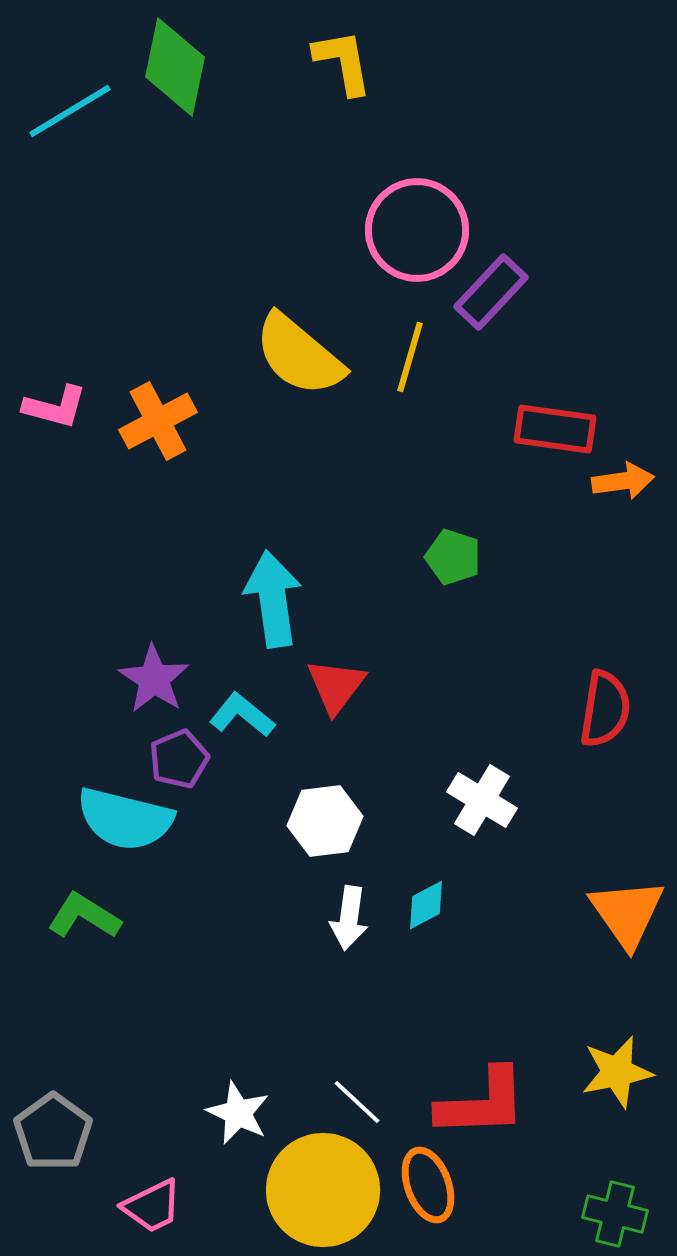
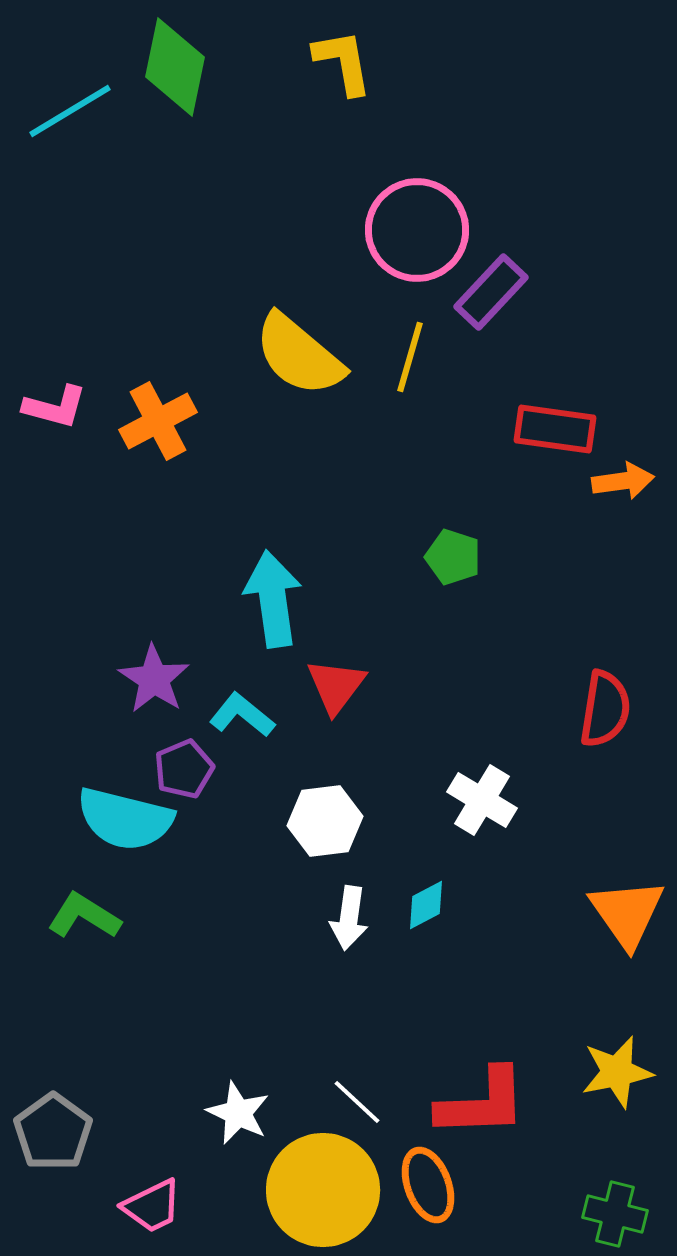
purple pentagon: moved 5 px right, 10 px down
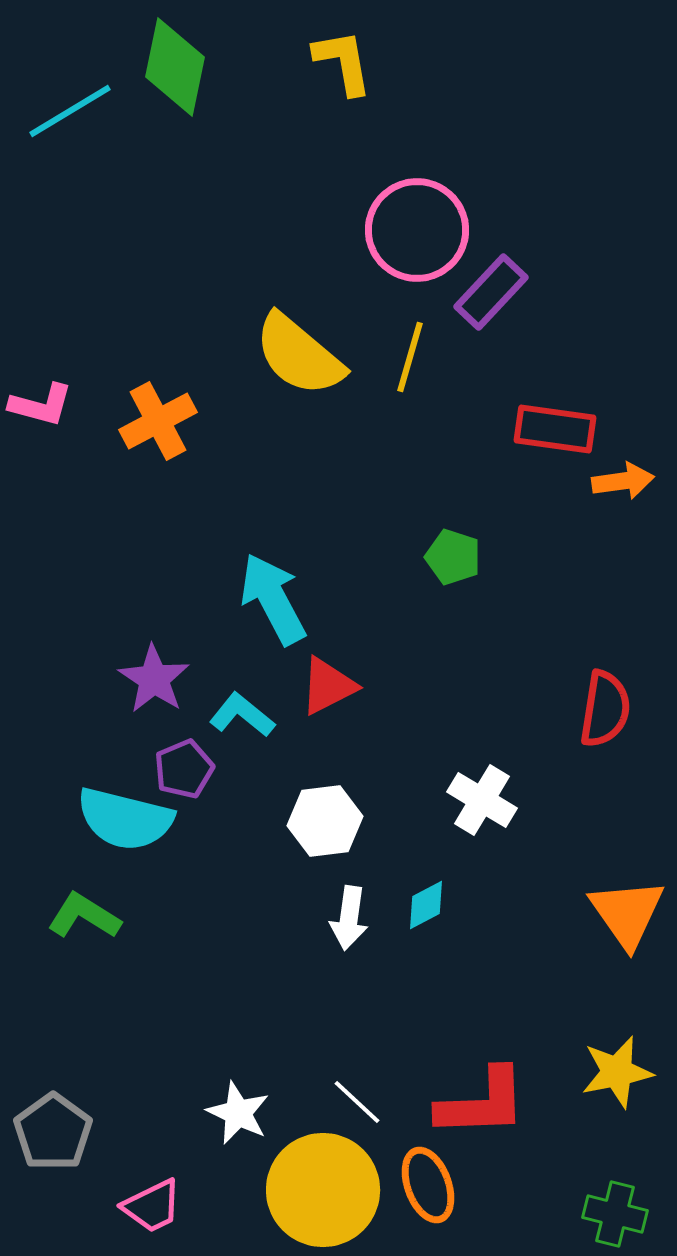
pink L-shape: moved 14 px left, 2 px up
cyan arrow: rotated 20 degrees counterclockwise
red triangle: moved 8 px left; rotated 26 degrees clockwise
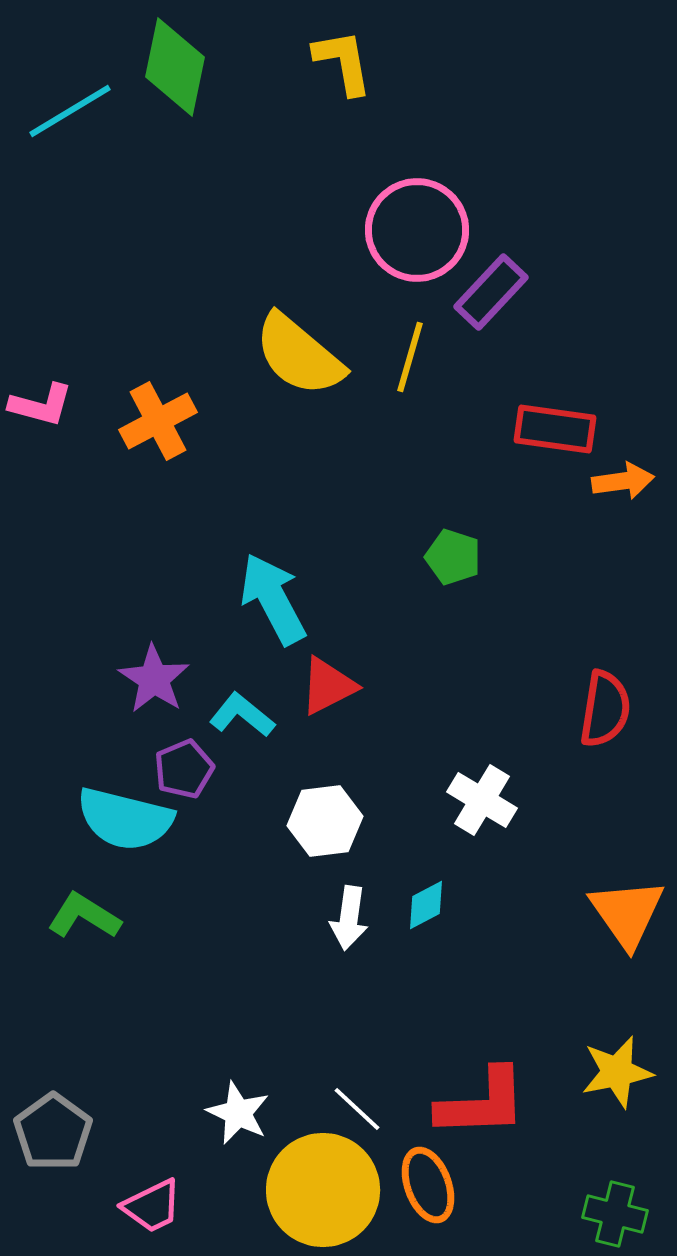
white line: moved 7 px down
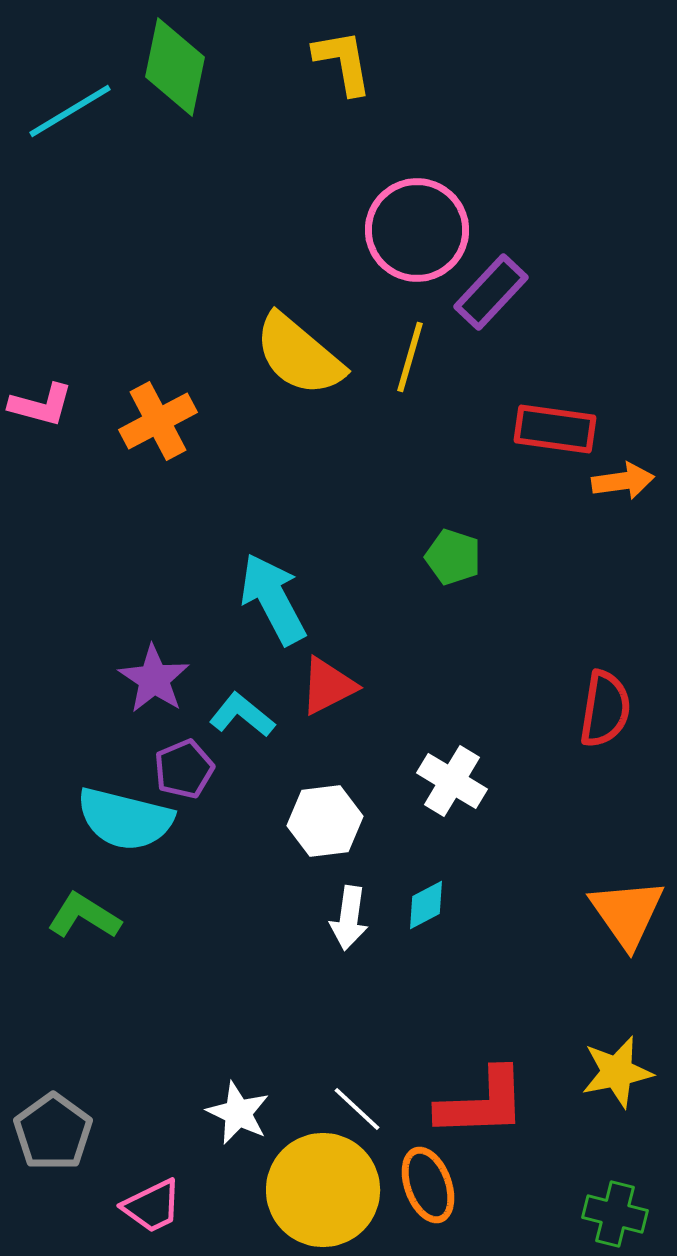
white cross: moved 30 px left, 19 px up
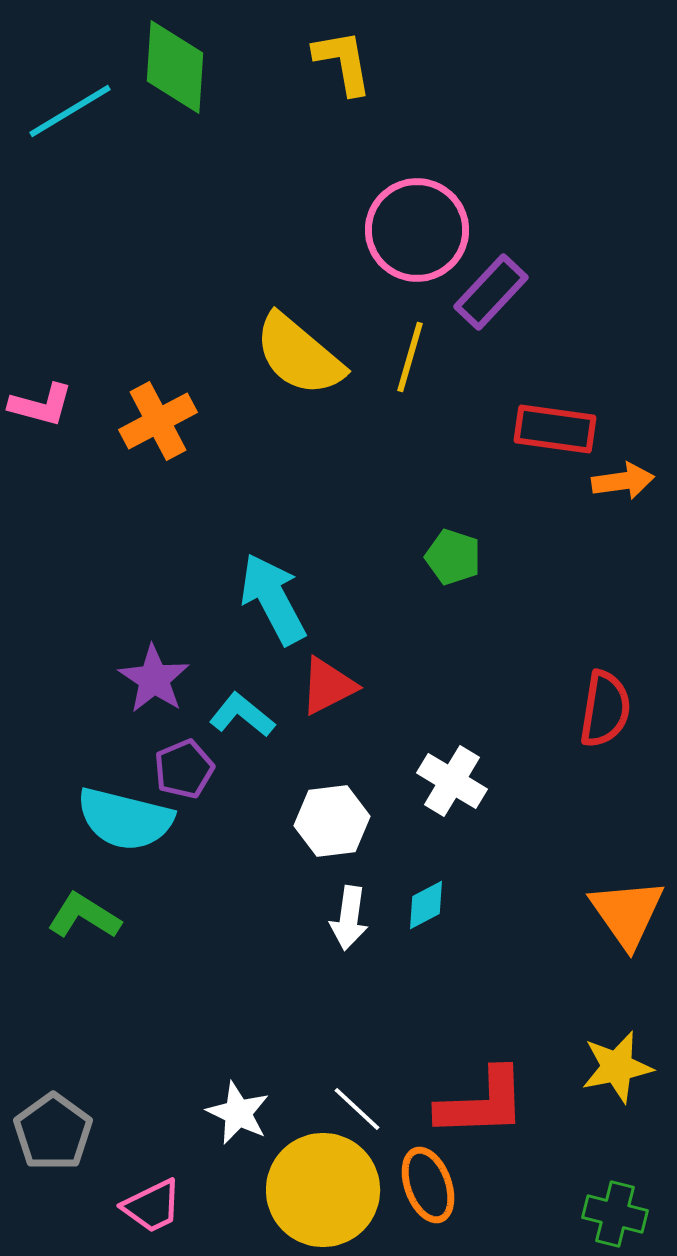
green diamond: rotated 8 degrees counterclockwise
white hexagon: moved 7 px right
yellow star: moved 5 px up
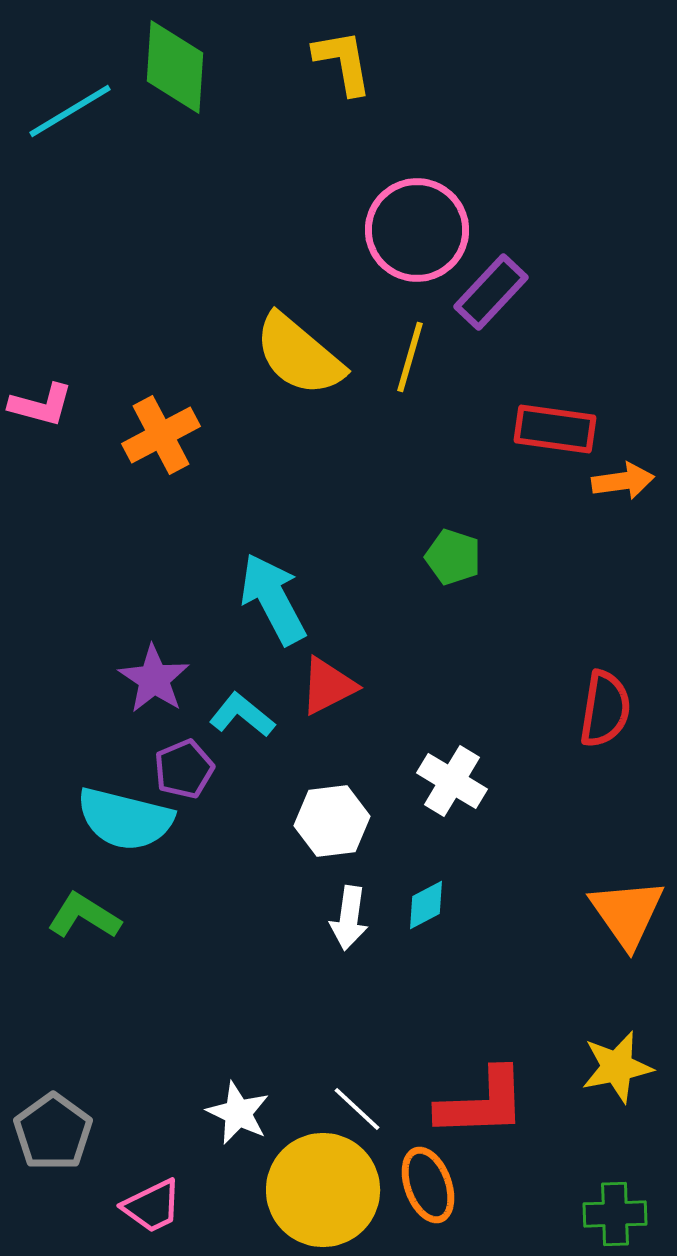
orange cross: moved 3 px right, 14 px down
green cross: rotated 16 degrees counterclockwise
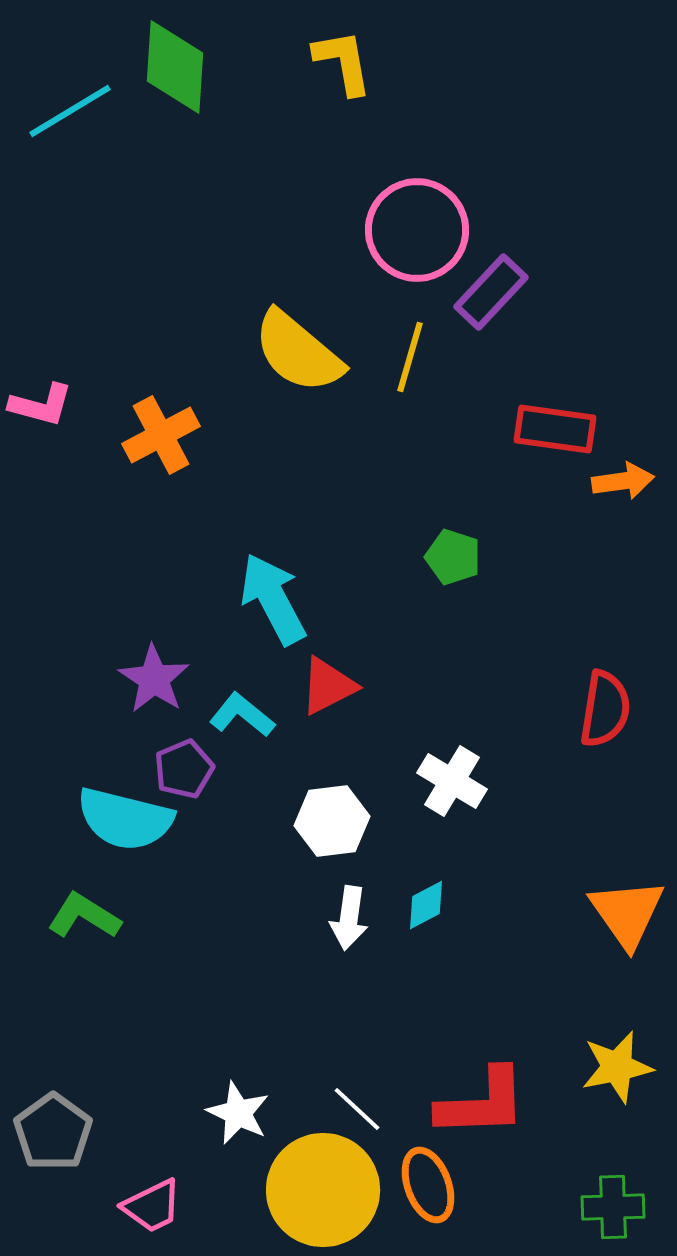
yellow semicircle: moved 1 px left, 3 px up
green cross: moved 2 px left, 7 px up
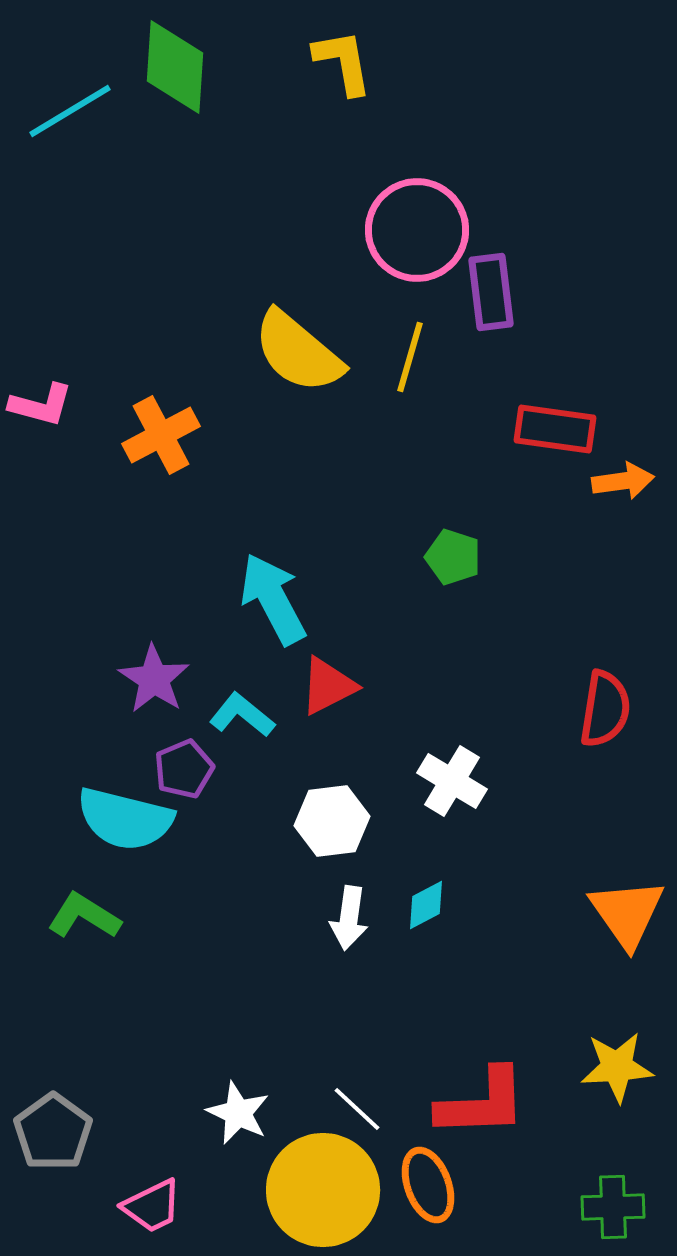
purple rectangle: rotated 50 degrees counterclockwise
yellow star: rotated 8 degrees clockwise
